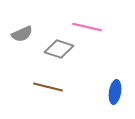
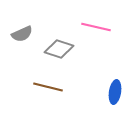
pink line: moved 9 px right
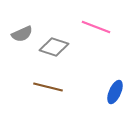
pink line: rotated 8 degrees clockwise
gray diamond: moved 5 px left, 2 px up
blue ellipse: rotated 15 degrees clockwise
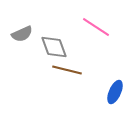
pink line: rotated 12 degrees clockwise
gray diamond: rotated 52 degrees clockwise
brown line: moved 19 px right, 17 px up
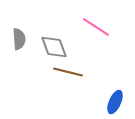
gray semicircle: moved 3 px left, 5 px down; rotated 70 degrees counterclockwise
brown line: moved 1 px right, 2 px down
blue ellipse: moved 10 px down
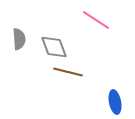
pink line: moved 7 px up
blue ellipse: rotated 35 degrees counterclockwise
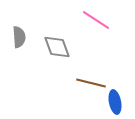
gray semicircle: moved 2 px up
gray diamond: moved 3 px right
brown line: moved 23 px right, 11 px down
